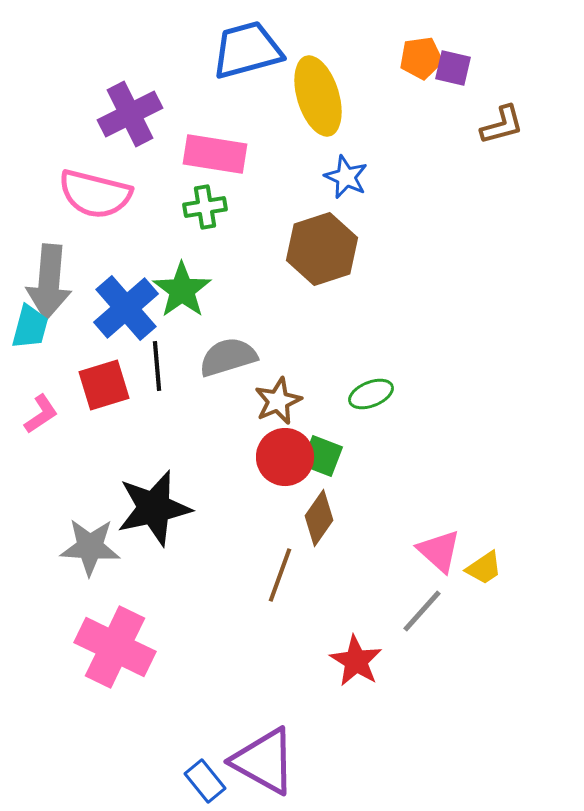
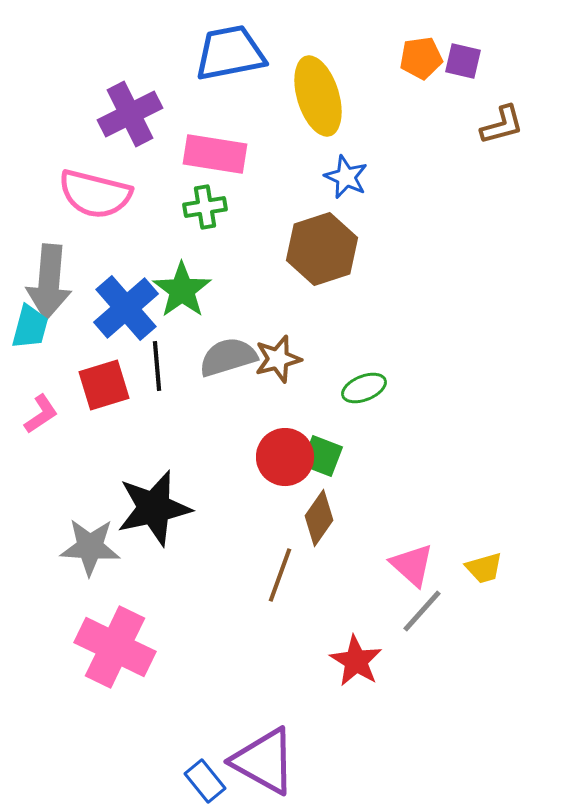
blue trapezoid: moved 17 px left, 3 px down; rotated 4 degrees clockwise
purple square: moved 10 px right, 7 px up
green ellipse: moved 7 px left, 6 px up
brown star: moved 42 px up; rotated 9 degrees clockwise
pink triangle: moved 27 px left, 14 px down
yellow trapezoid: rotated 18 degrees clockwise
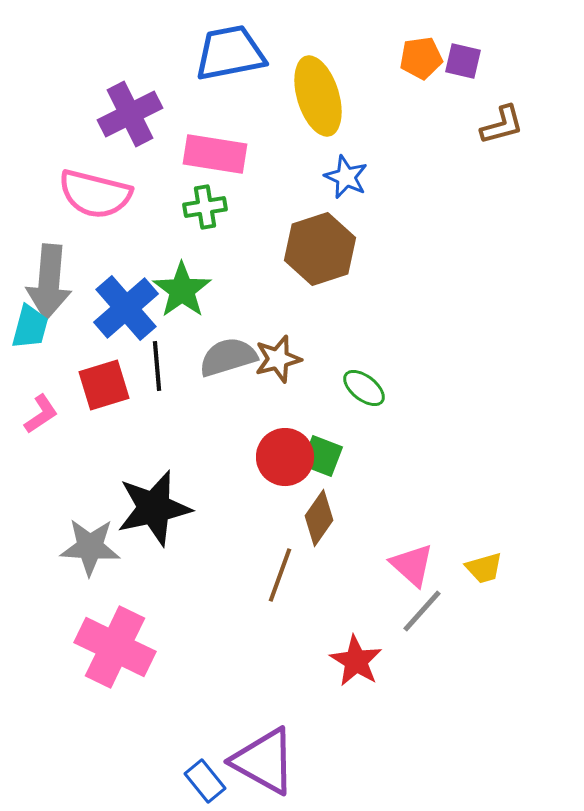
brown hexagon: moved 2 px left
green ellipse: rotated 60 degrees clockwise
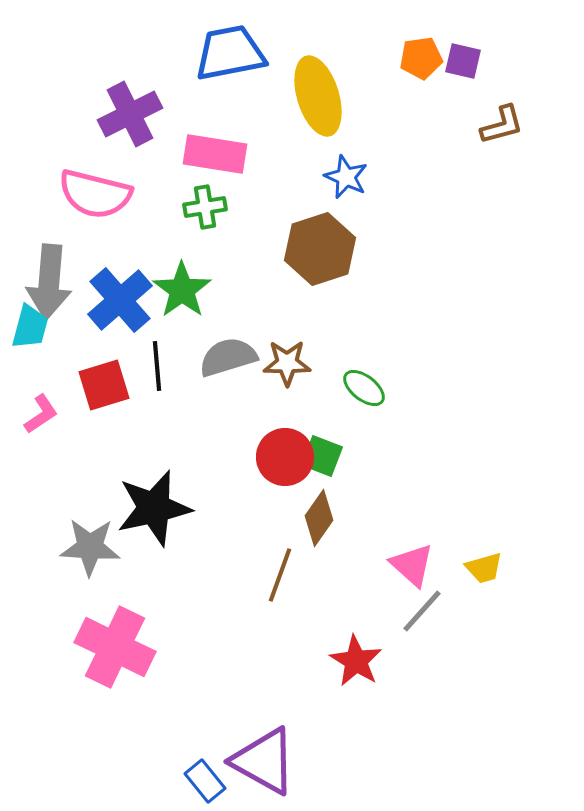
blue cross: moved 6 px left, 8 px up
brown star: moved 9 px right, 4 px down; rotated 15 degrees clockwise
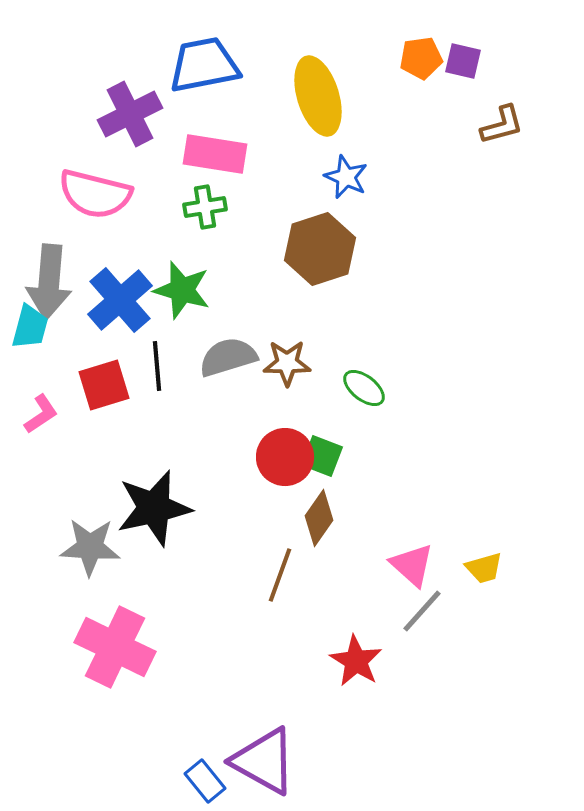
blue trapezoid: moved 26 px left, 12 px down
green star: rotated 20 degrees counterclockwise
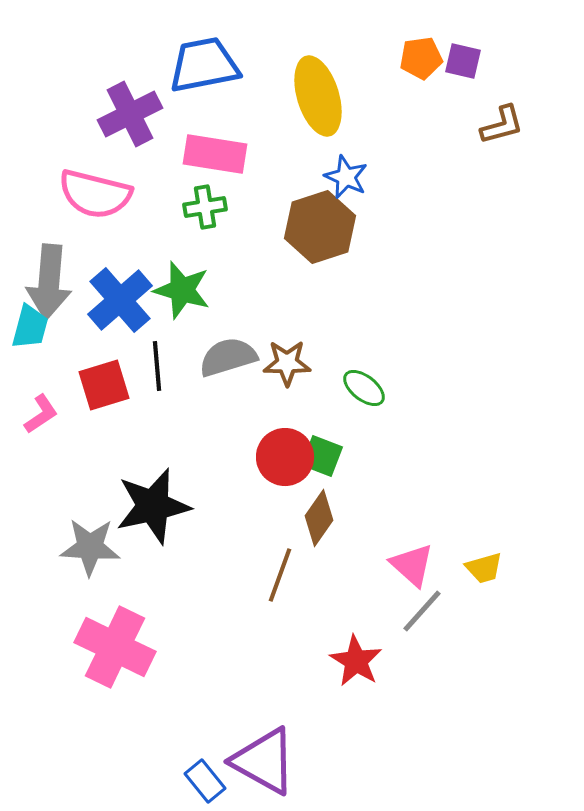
brown hexagon: moved 22 px up
black star: moved 1 px left, 2 px up
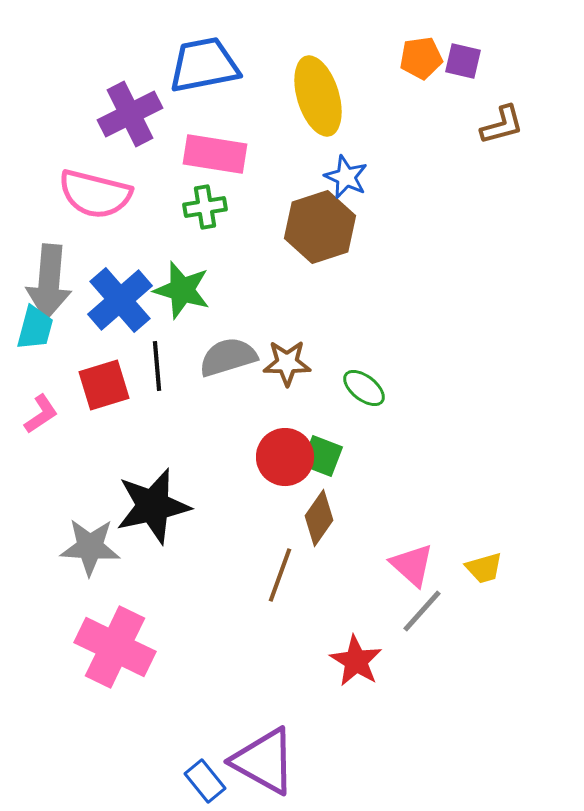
cyan trapezoid: moved 5 px right, 1 px down
